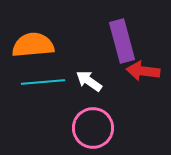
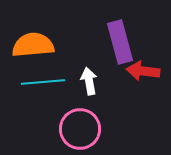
purple rectangle: moved 2 px left, 1 px down
white arrow: rotated 44 degrees clockwise
pink circle: moved 13 px left, 1 px down
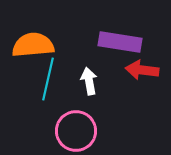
purple rectangle: rotated 66 degrees counterclockwise
red arrow: moved 1 px left, 1 px up
cyan line: moved 5 px right, 3 px up; rotated 72 degrees counterclockwise
pink circle: moved 4 px left, 2 px down
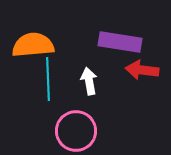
cyan line: rotated 15 degrees counterclockwise
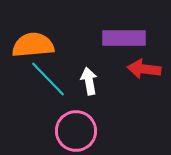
purple rectangle: moved 4 px right, 4 px up; rotated 9 degrees counterclockwise
red arrow: moved 2 px right, 1 px up
cyan line: rotated 42 degrees counterclockwise
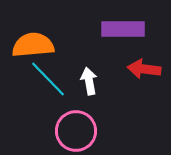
purple rectangle: moved 1 px left, 9 px up
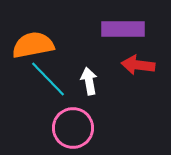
orange semicircle: rotated 6 degrees counterclockwise
red arrow: moved 6 px left, 4 px up
pink circle: moved 3 px left, 3 px up
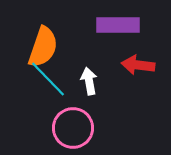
purple rectangle: moved 5 px left, 4 px up
orange semicircle: moved 10 px right, 2 px down; rotated 120 degrees clockwise
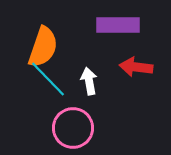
red arrow: moved 2 px left, 2 px down
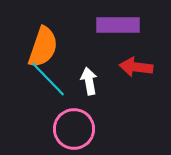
pink circle: moved 1 px right, 1 px down
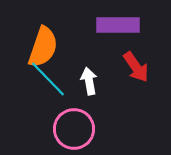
red arrow: rotated 132 degrees counterclockwise
